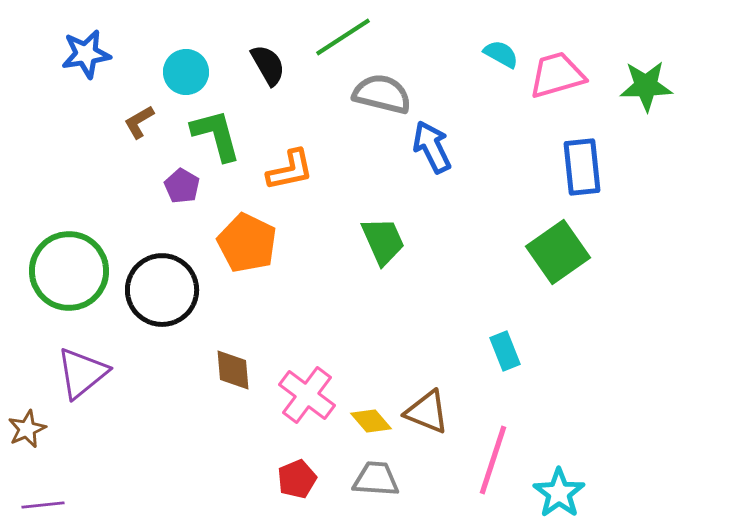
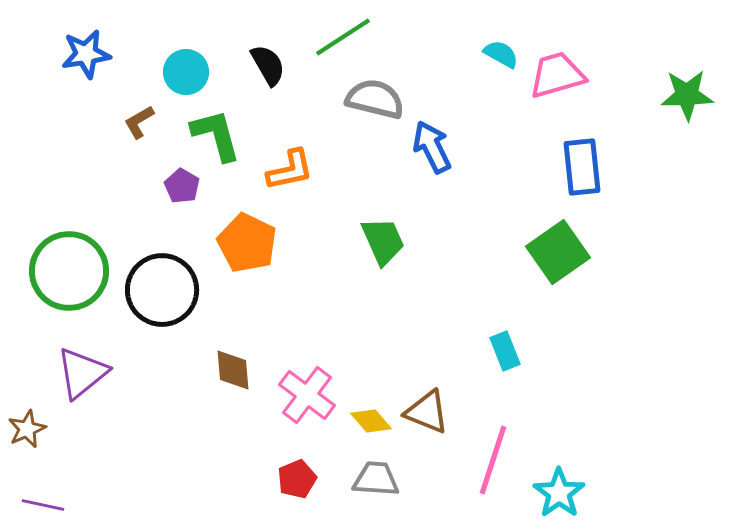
green star: moved 41 px right, 9 px down
gray semicircle: moved 7 px left, 5 px down
purple line: rotated 18 degrees clockwise
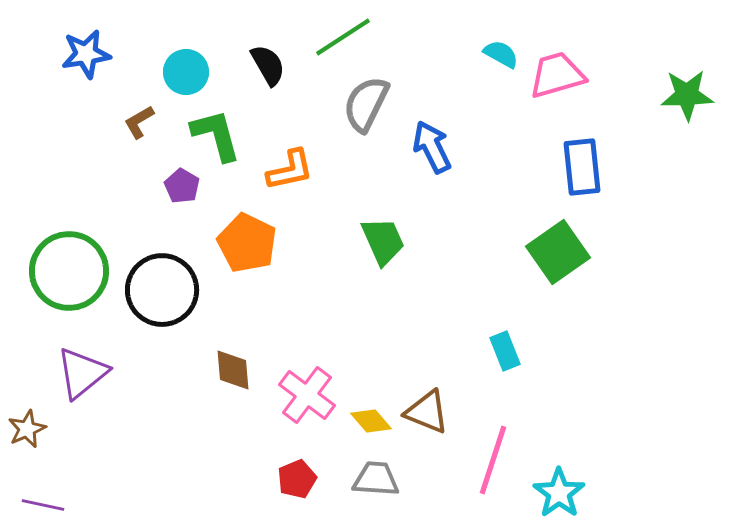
gray semicircle: moved 9 px left, 5 px down; rotated 78 degrees counterclockwise
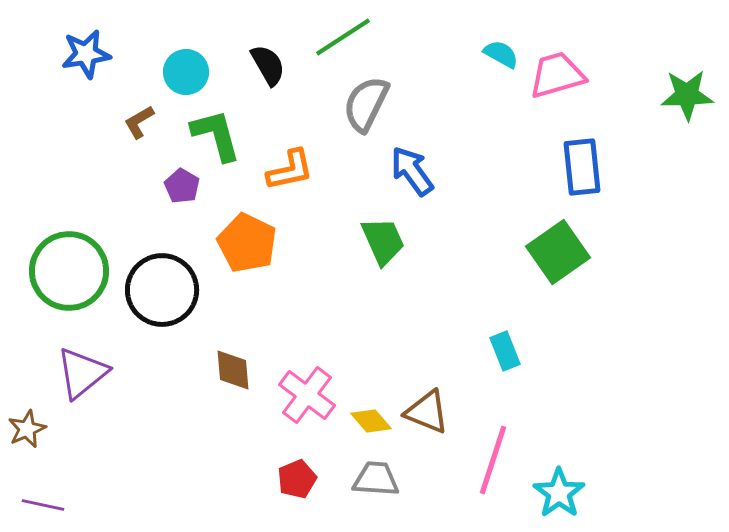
blue arrow: moved 20 px left, 24 px down; rotated 10 degrees counterclockwise
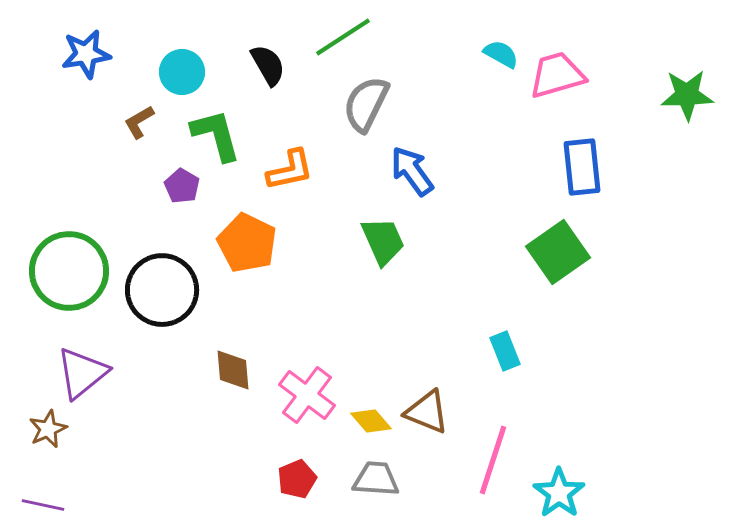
cyan circle: moved 4 px left
brown star: moved 21 px right
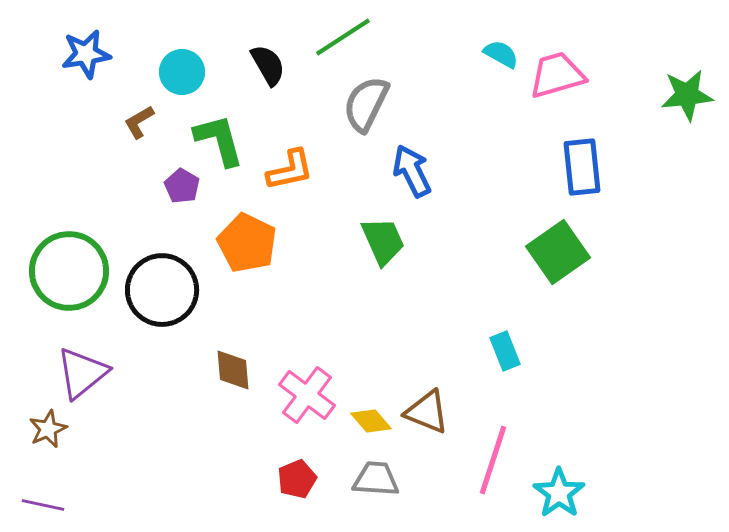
green star: rotated 4 degrees counterclockwise
green L-shape: moved 3 px right, 5 px down
blue arrow: rotated 10 degrees clockwise
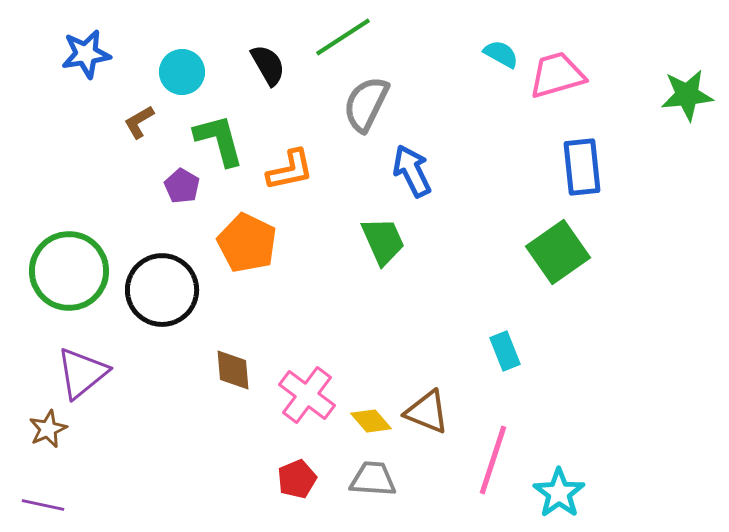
gray trapezoid: moved 3 px left
